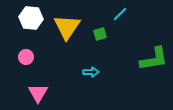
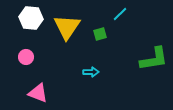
pink triangle: rotated 40 degrees counterclockwise
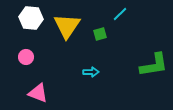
yellow triangle: moved 1 px up
green L-shape: moved 6 px down
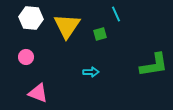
cyan line: moved 4 px left; rotated 70 degrees counterclockwise
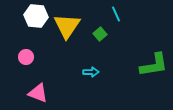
white hexagon: moved 5 px right, 2 px up
green square: rotated 24 degrees counterclockwise
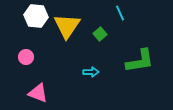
cyan line: moved 4 px right, 1 px up
green L-shape: moved 14 px left, 4 px up
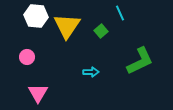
green square: moved 1 px right, 3 px up
pink circle: moved 1 px right
green L-shape: rotated 16 degrees counterclockwise
pink triangle: rotated 40 degrees clockwise
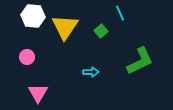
white hexagon: moved 3 px left
yellow triangle: moved 2 px left, 1 px down
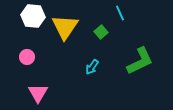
green square: moved 1 px down
cyan arrow: moved 1 px right, 5 px up; rotated 126 degrees clockwise
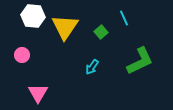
cyan line: moved 4 px right, 5 px down
pink circle: moved 5 px left, 2 px up
